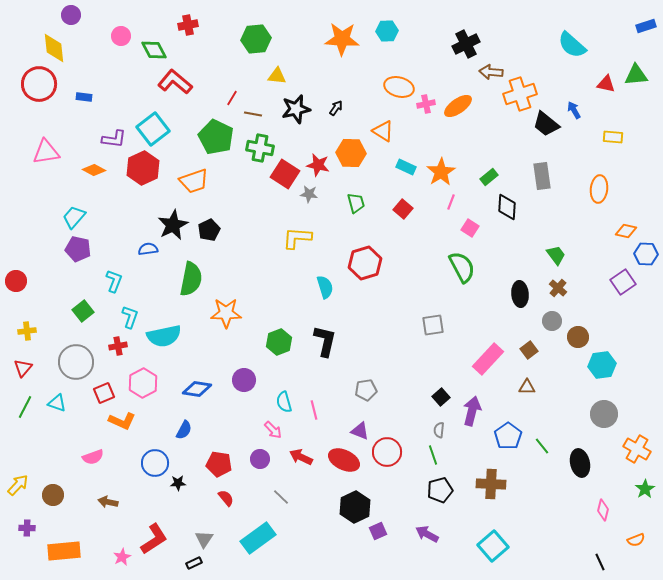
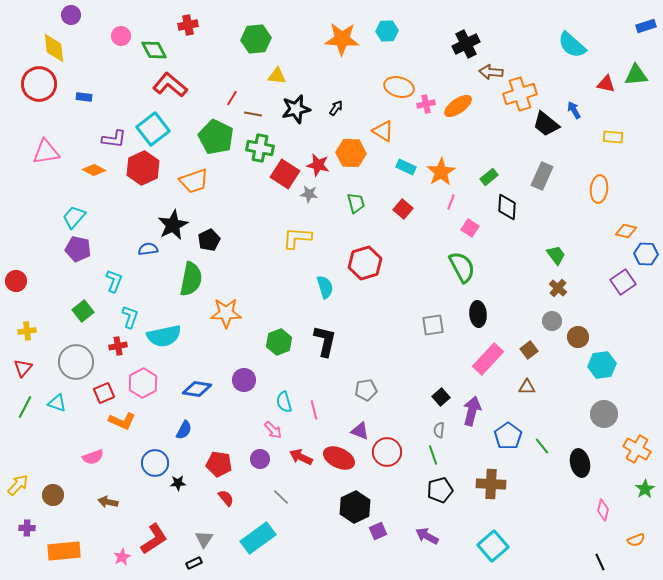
red L-shape at (175, 82): moved 5 px left, 3 px down
gray rectangle at (542, 176): rotated 32 degrees clockwise
black pentagon at (209, 230): moved 10 px down
black ellipse at (520, 294): moved 42 px left, 20 px down
red ellipse at (344, 460): moved 5 px left, 2 px up
purple arrow at (427, 534): moved 2 px down
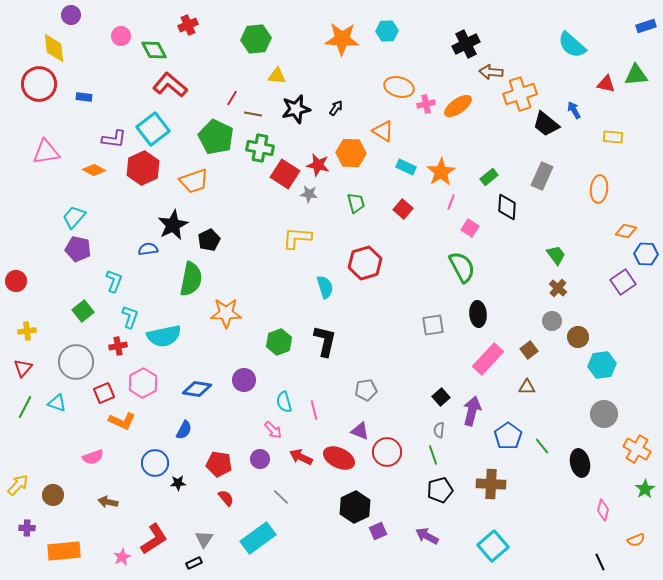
red cross at (188, 25): rotated 12 degrees counterclockwise
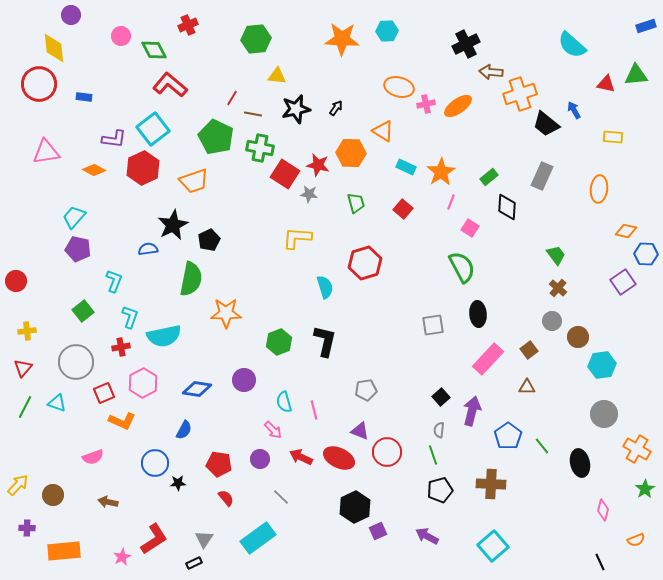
red cross at (118, 346): moved 3 px right, 1 px down
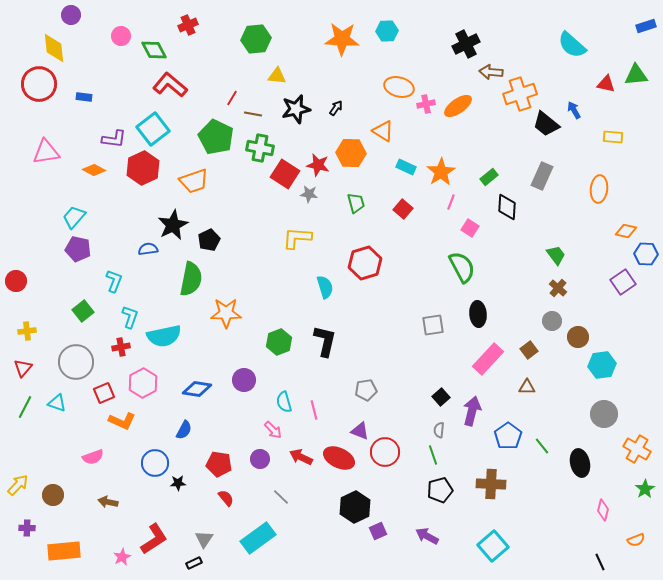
red circle at (387, 452): moved 2 px left
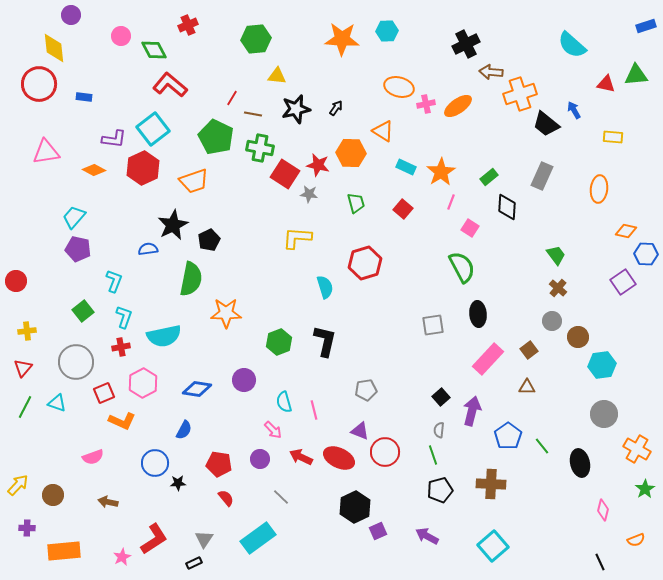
cyan L-shape at (130, 317): moved 6 px left
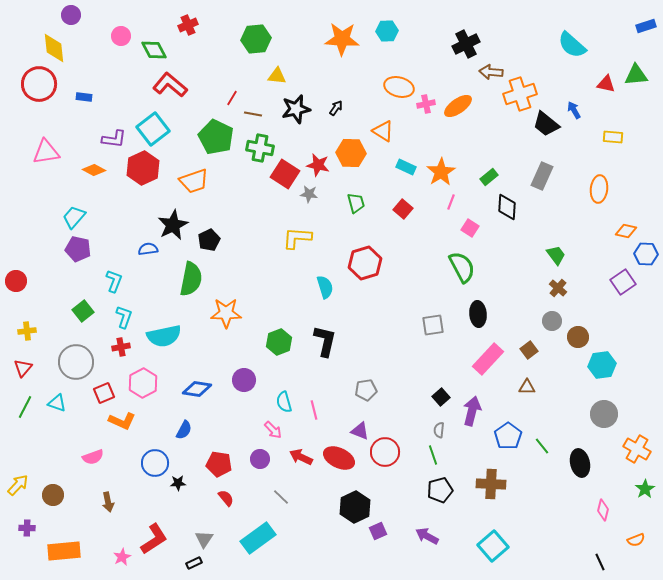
brown arrow at (108, 502): rotated 114 degrees counterclockwise
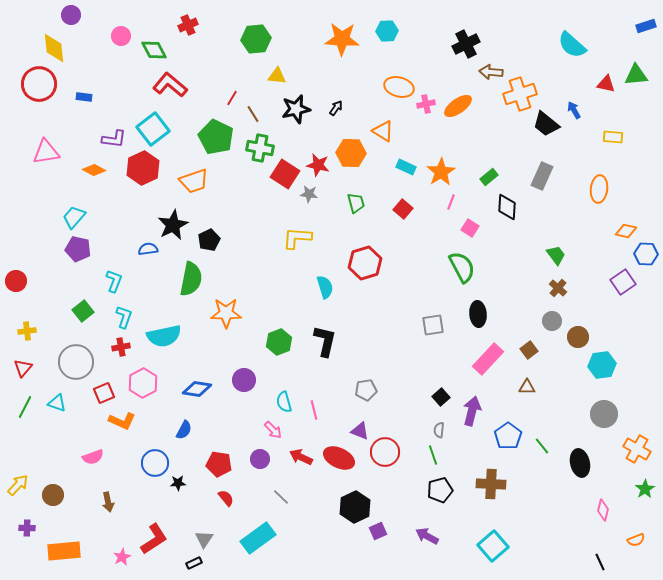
brown line at (253, 114): rotated 48 degrees clockwise
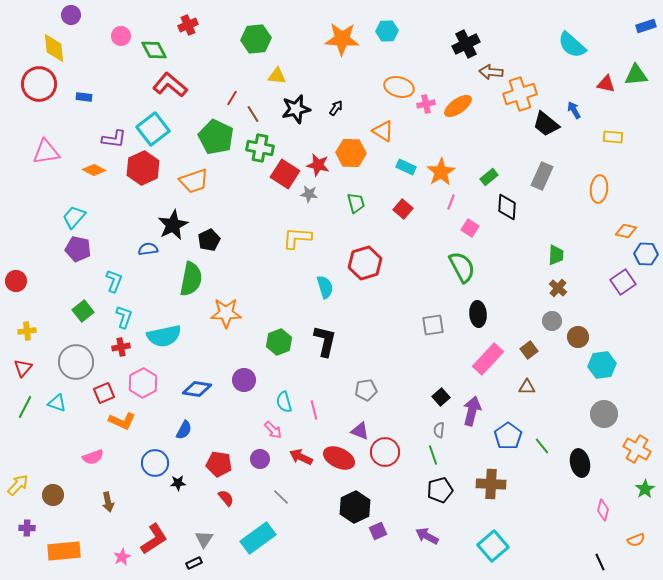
green trapezoid at (556, 255): rotated 40 degrees clockwise
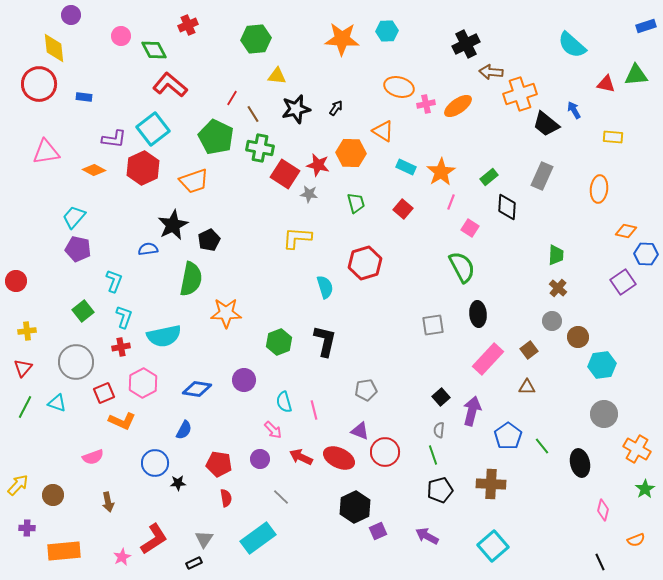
red semicircle at (226, 498): rotated 30 degrees clockwise
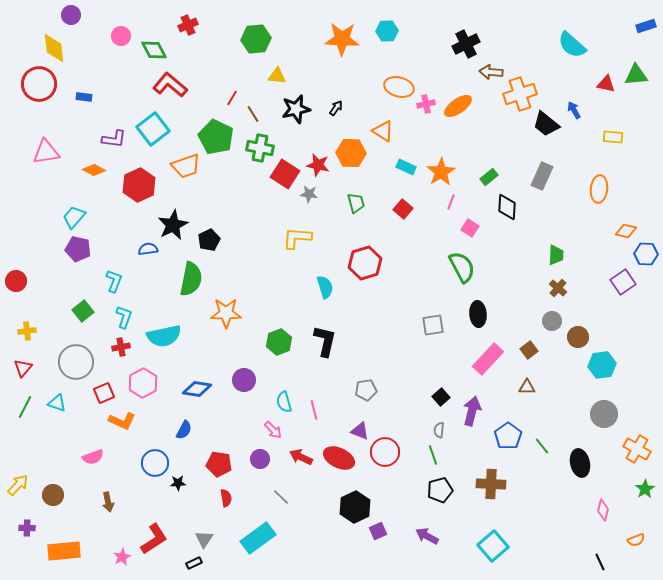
red hexagon at (143, 168): moved 4 px left, 17 px down
orange trapezoid at (194, 181): moved 8 px left, 15 px up
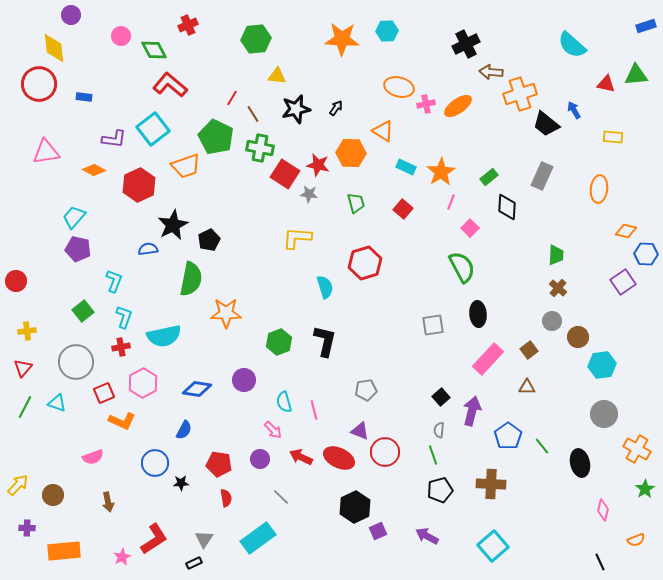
pink square at (470, 228): rotated 12 degrees clockwise
black star at (178, 483): moved 3 px right
